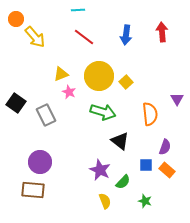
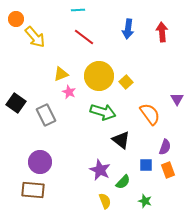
blue arrow: moved 2 px right, 6 px up
orange semicircle: rotated 30 degrees counterclockwise
black triangle: moved 1 px right, 1 px up
orange rectangle: moved 1 px right; rotated 28 degrees clockwise
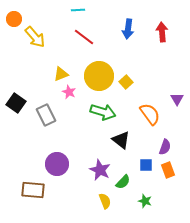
orange circle: moved 2 px left
purple circle: moved 17 px right, 2 px down
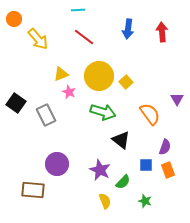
yellow arrow: moved 3 px right, 2 px down
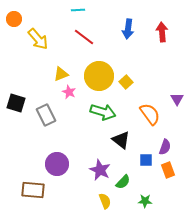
black square: rotated 18 degrees counterclockwise
blue square: moved 5 px up
green star: rotated 16 degrees counterclockwise
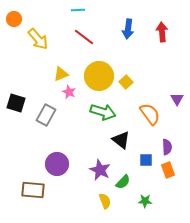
gray rectangle: rotated 55 degrees clockwise
purple semicircle: moved 2 px right; rotated 21 degrees counterclockwise
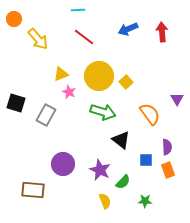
blue arrow: rotated 60 degrees clockwise
purple circle: moved 6 px right
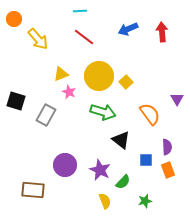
cyan line: moved 2 px right, 1 px down
black square: moved 2 px up
purple circle: moved 2 px right, 1 px down
green star: rotated 16 degrees counterclockwise
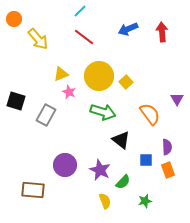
cyan line: rotated 40 degrees counterclockwise
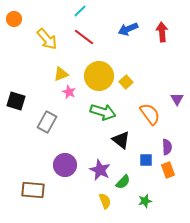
yellow arrow: moved 9 px right
gray rectangle: moved 1 px right, 7 px down
